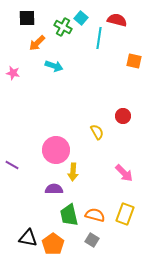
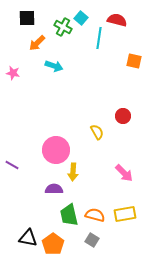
yellow rectangle: rotated 60 degrees clockwise
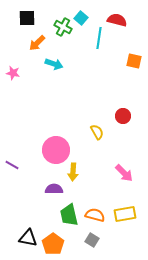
cyan arrow: moved 2 px up
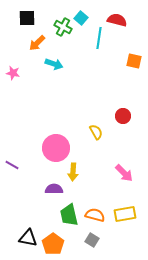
yellow semicircle: moved 1 px left
pink circle: moved 2 px up
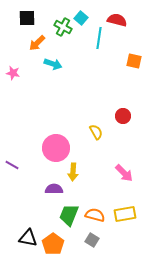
cyan arrow: moved 1 px left
green trapezoid: rotated 35 degrees clockwise
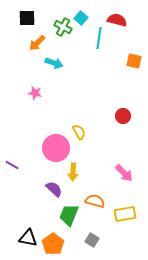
cyan arrow: moved 1 px right, 1 px up
pink star: moved 22 px right, 20 px down
yellow semicircle: moved 17 px left
purple semicircle: rotated 42 degrees clockwise
orange semicircle: moved 14 px up
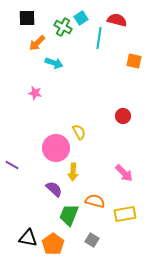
cyan square: rotated 16 degrees clockwise
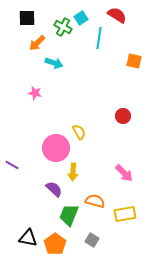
red semicircle: moved 5 px up; rotated 18 degrees clockwise
orange pentagon: moved 2 px right
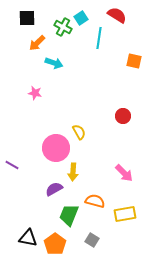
purple semicircle: rotated 72 degrees counterclockwise
